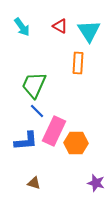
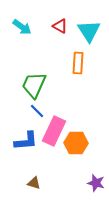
cyan arrow: rotated 18 degrees counterclockwise
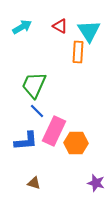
cyan arrow: rotated 66 degrees counterclockwise
orange rectangle: moved 11 px up
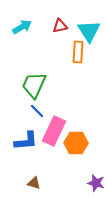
red triangle: rotated 42 degrees counterclockwise
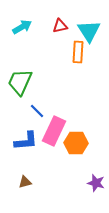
green trapezoid: moved 14 px left, 3 px up
brown triangle: moved 9 px left, 1 px up; rotated 32 degrees counterclockwise
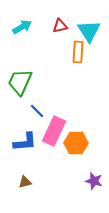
blue L-shape: moved 1 px left, 1 px down
purple star: moved 2 px left, 2 px up
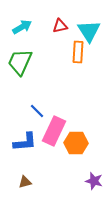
green trapezoid: moved 20 px up
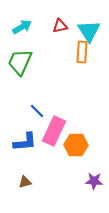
orange rectangle: moved 4 px right
orange hexagon: moved 2 px down
purple star: rotated 12 degrees counterclockwise
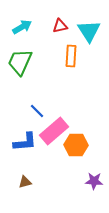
orange rectangle: moved 11 px left, 4 px down
pink rectangle: rotated 24 degrees clockwise
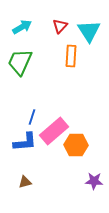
red triangle: rotated 35 degrees counterclockwise
blue line: moved 5 px left, 6 px down; rotated 63 degrees clockwise
